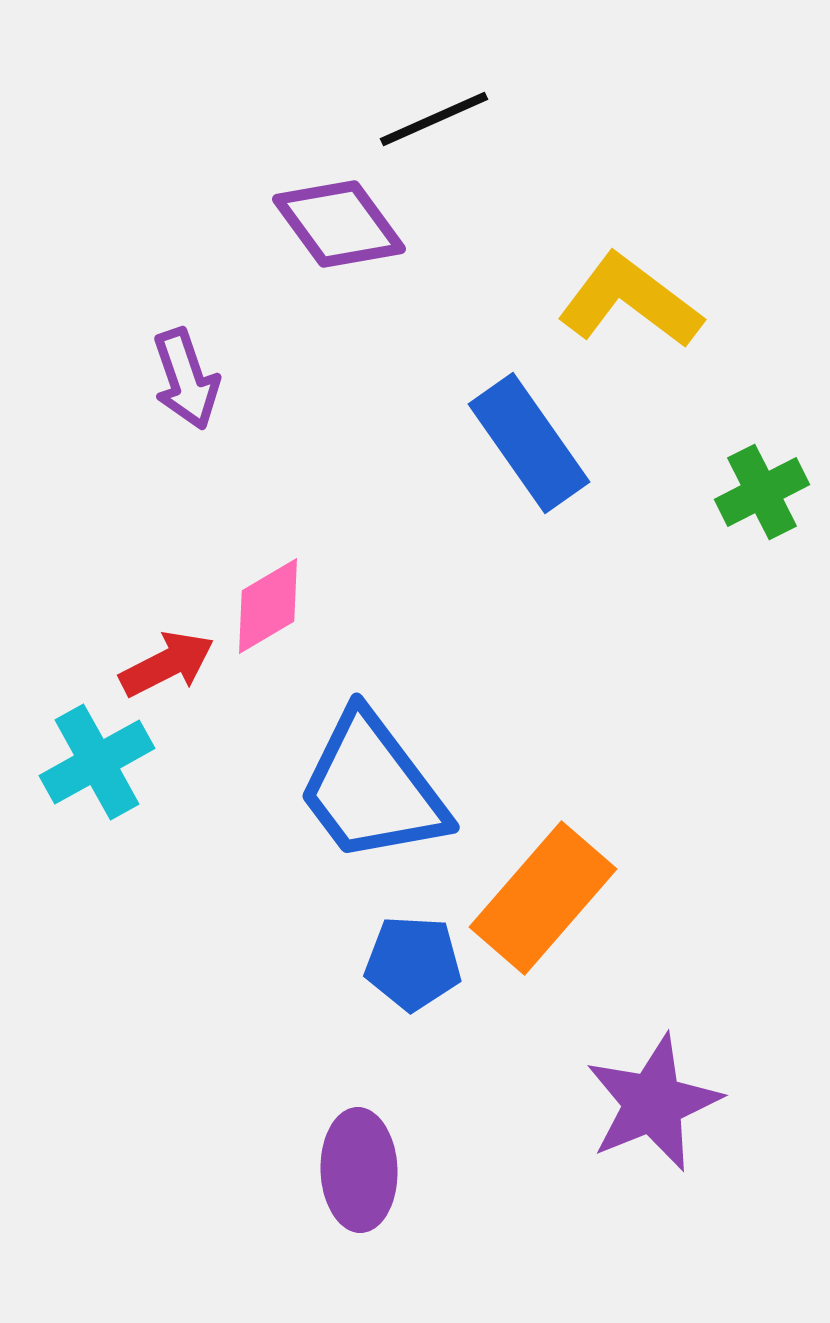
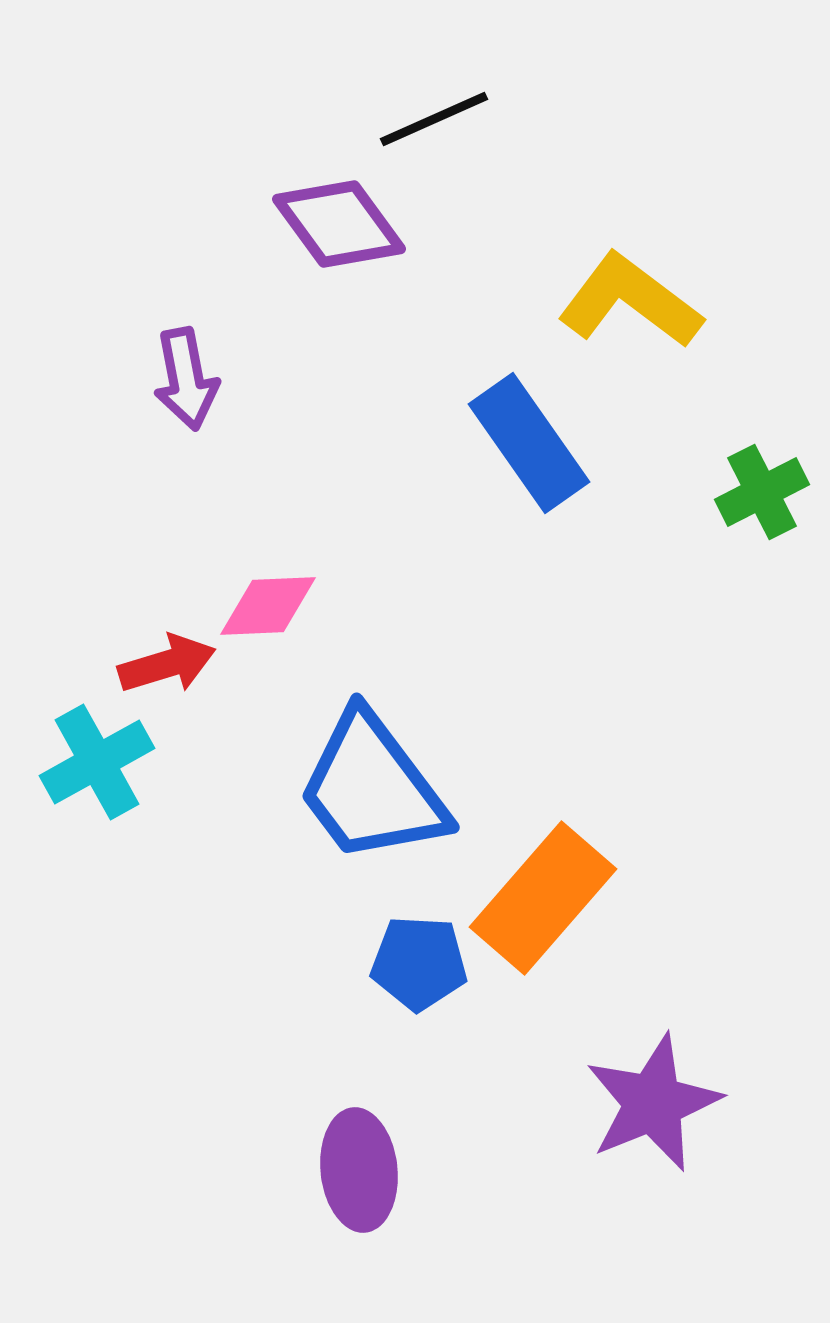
purple arrow: rotated 8 degrees clockwise
pink diamond: rotated 28 degrees clockwise
red arrow: rotated 10 degrees clockwise
blue pentagon: moved 6 px right
purple ellipse: rotated 4 degrees counterclockwise
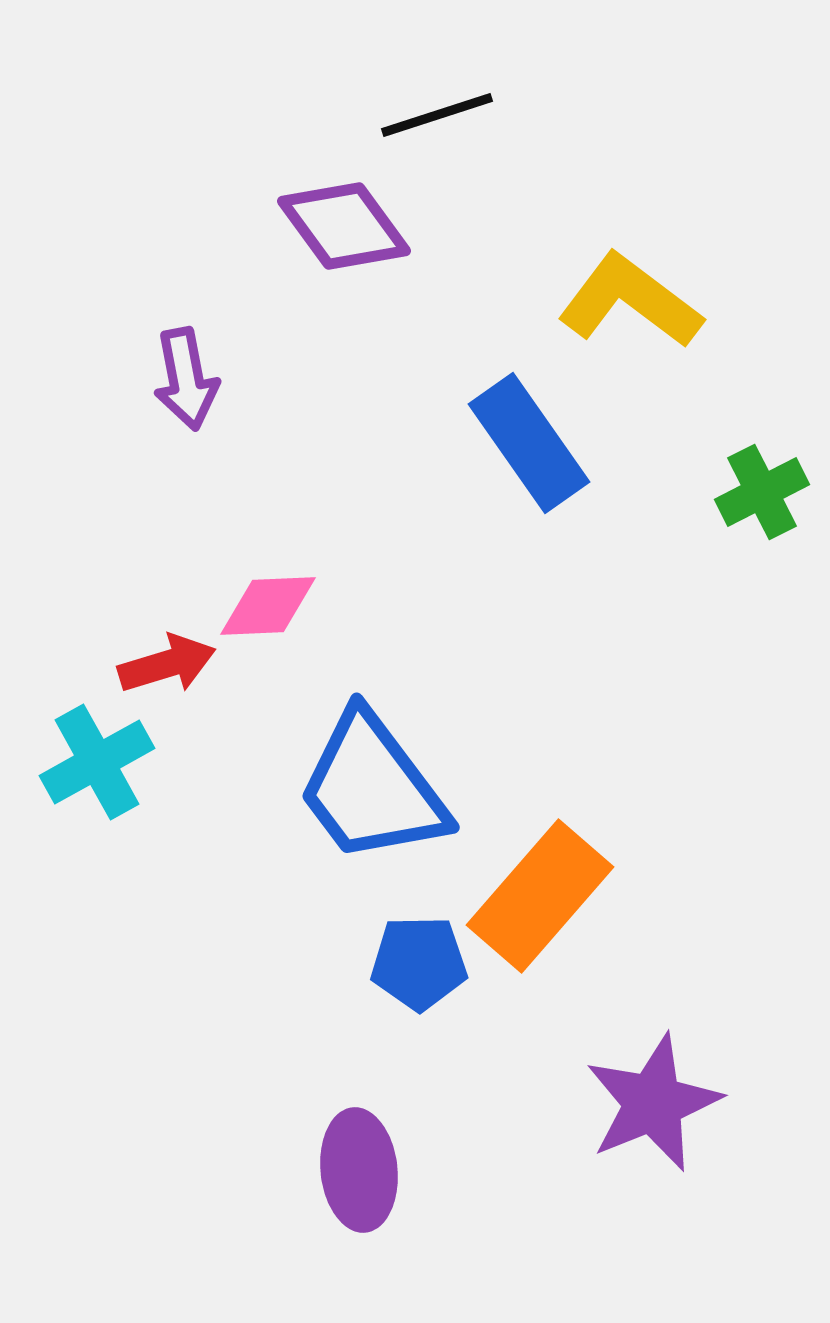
black line: moved 3 px right, 4 px up; rotated 6 degrees clockwise
purple diamond: moved 5 px right, 2 px down
orange rectangle: moved 3 px left, 2 px up
blue pentagon: rotated 4 degrees counterclockwise
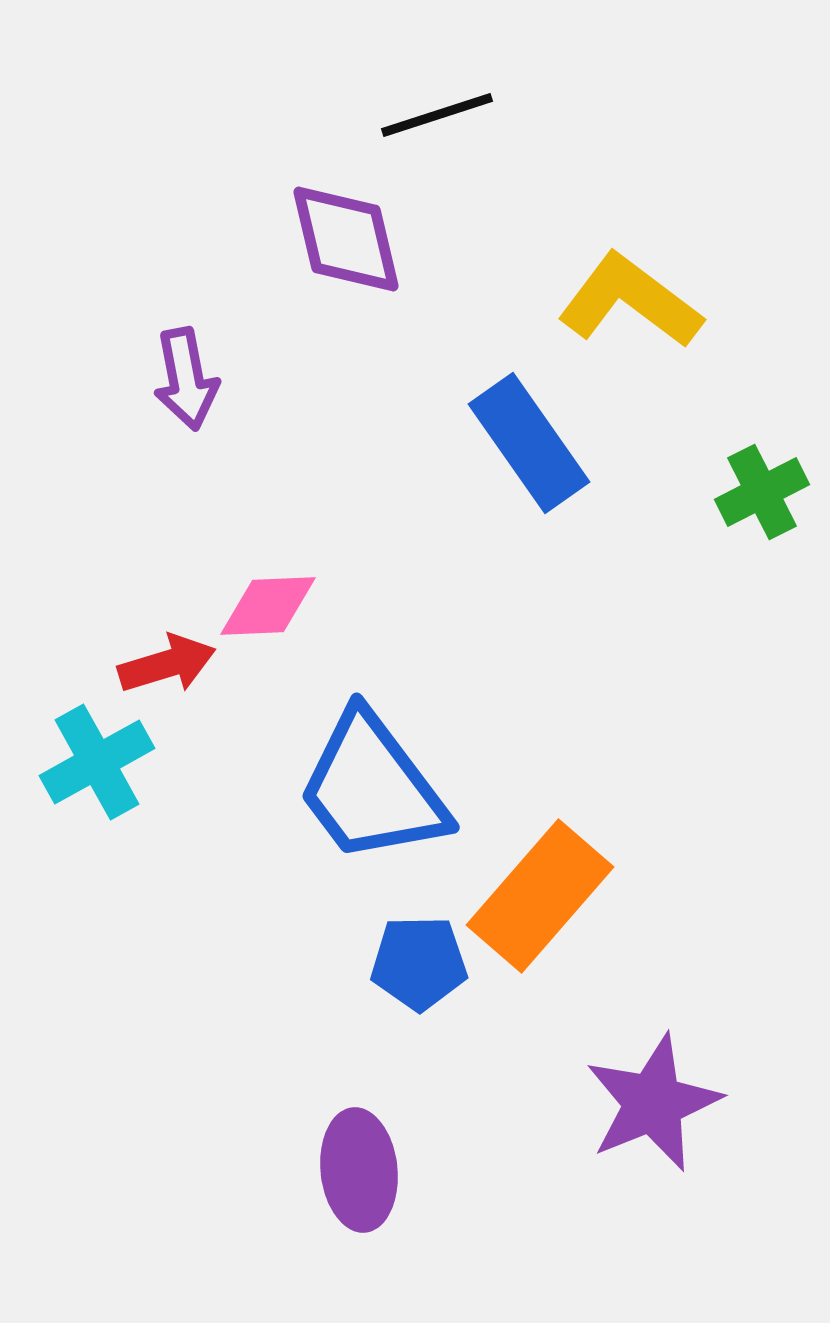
purple diamond: moved 2 px right, 13 px down; rotated 23 degrees clockwise
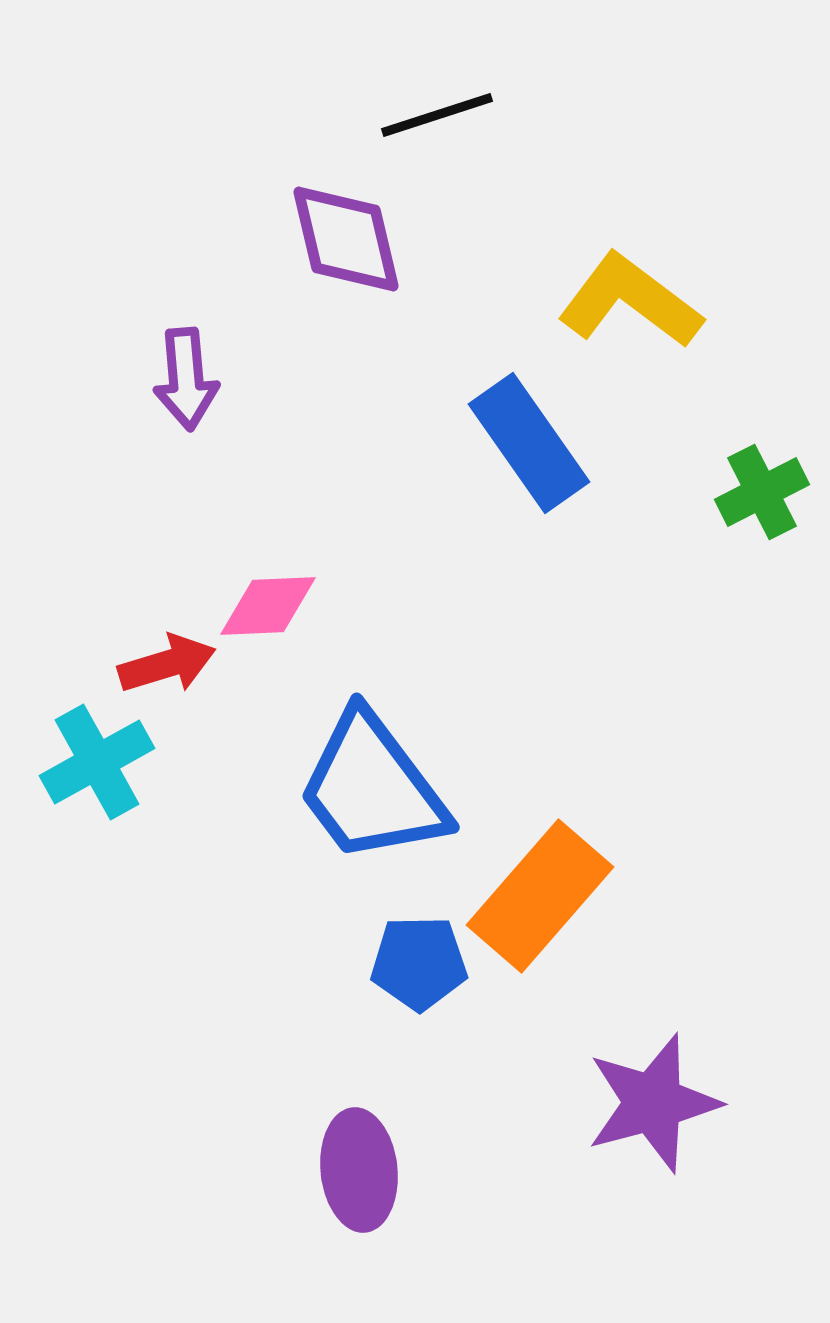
purple arrow: rotated 6 degrees clockwise
purple star: rotated 7 degrees clockwise
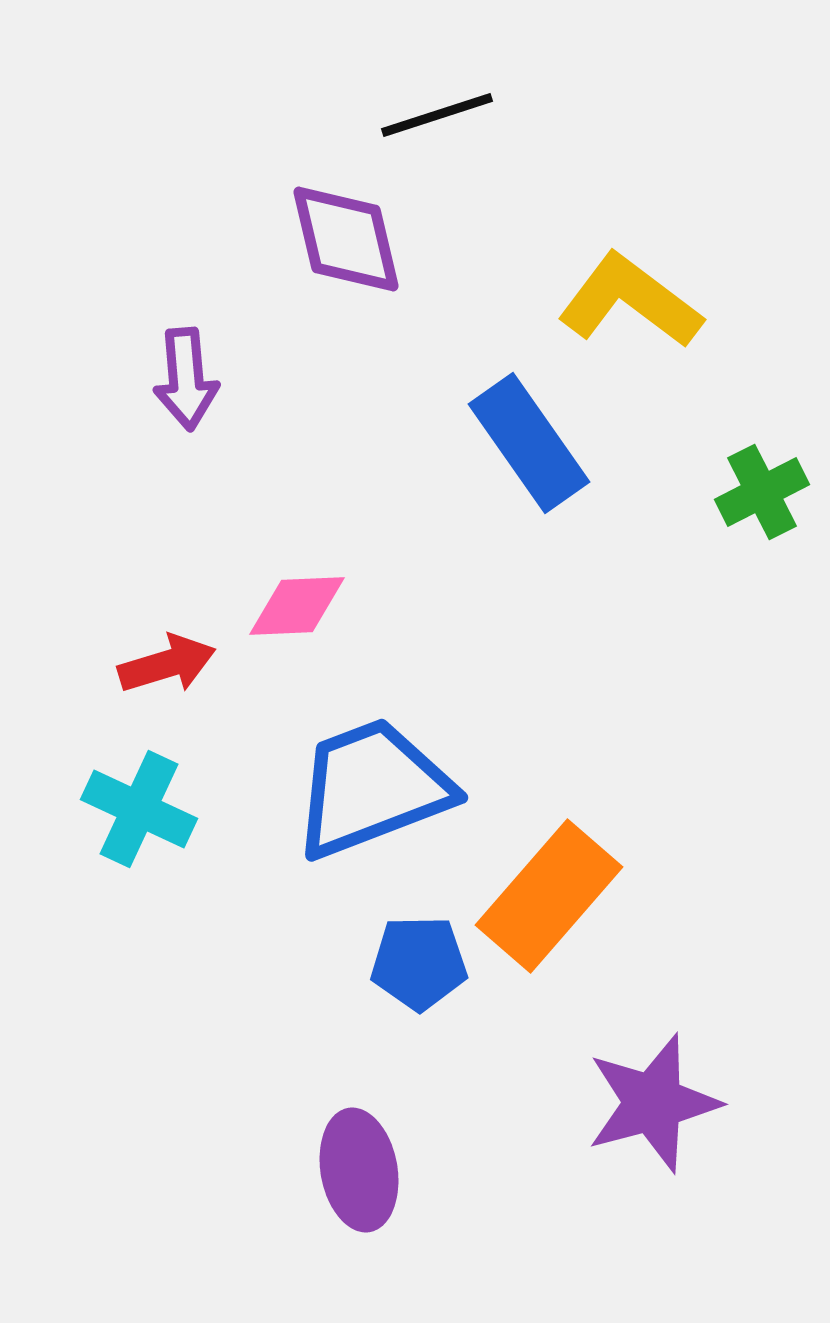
pink diamond: moved 29 px right
cyan cross: moved 42 px right, 47 px down; rotated 36 degrees counterclockwise
blue trapezoid: rotated 106 degrees clockwise
orange rectangle: moved 9 px right
purple ellipse: rotated 4 degrees counterclockwise
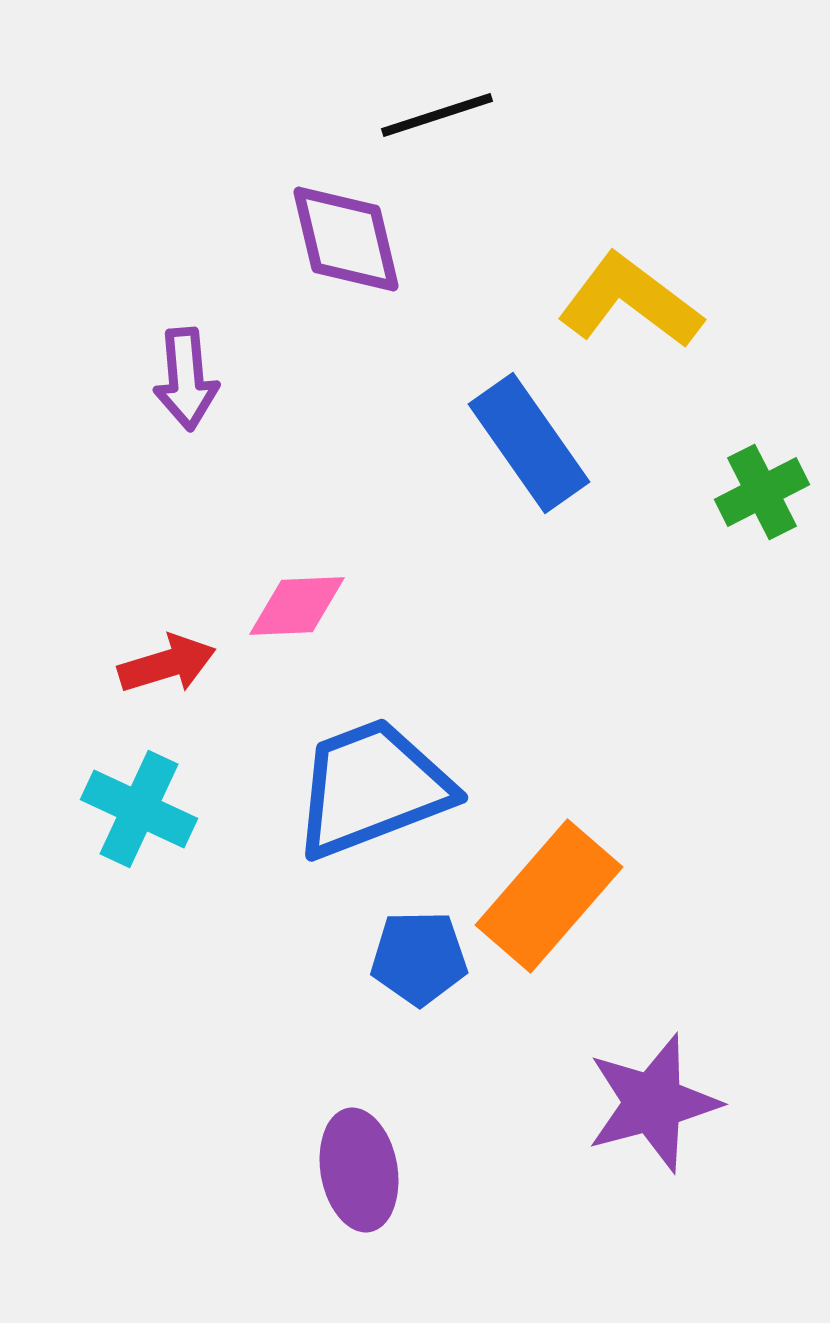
blue pentagon: moved 5 px up
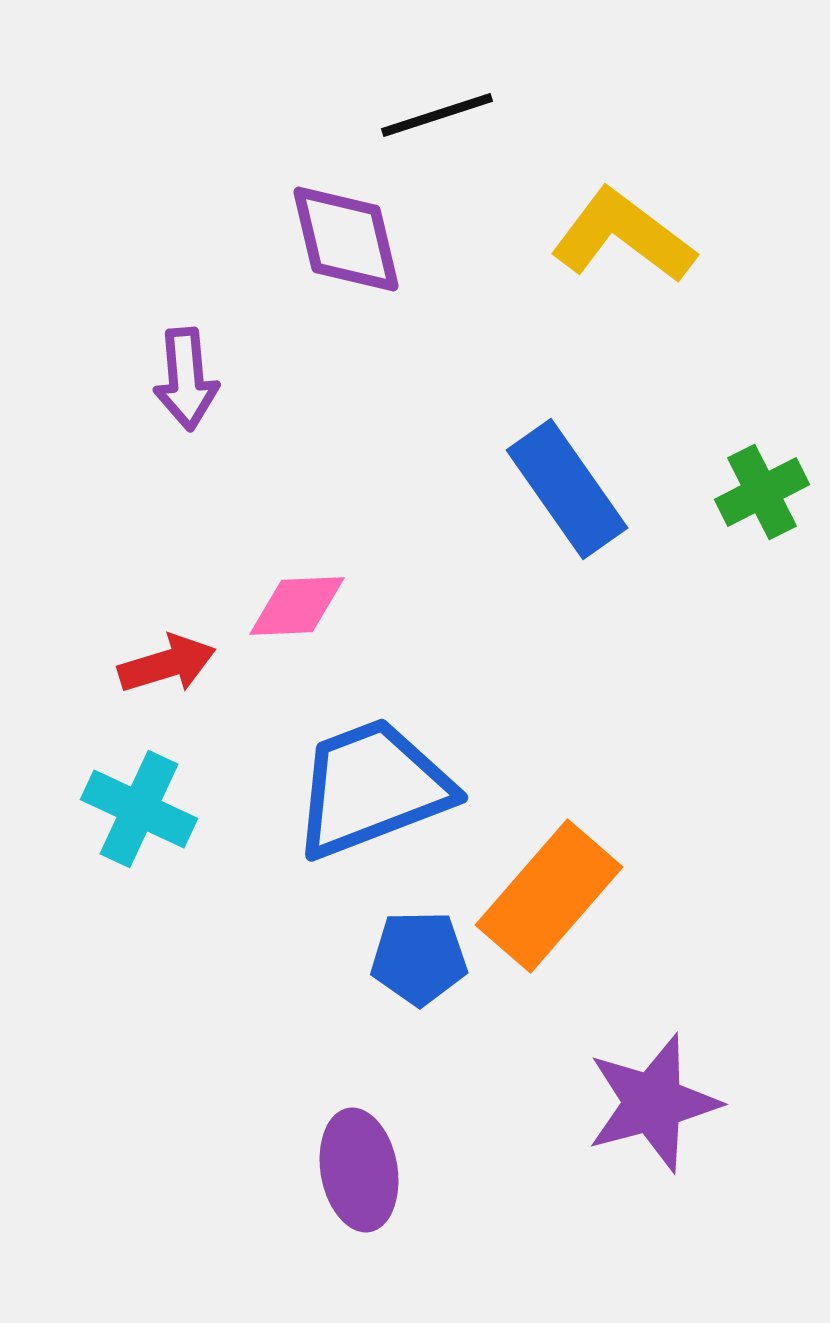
yellow L-shape: moved 7 px left, 65 px up
blue rectangle: moved 38 px right, 46 px down
